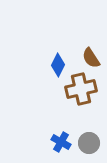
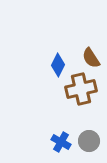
gray circle: moved 2 px up
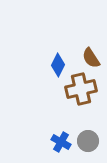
gray circle: moved 1 px left
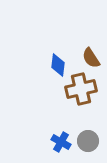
blue diamond: rotated 20 degrees counterclockwise
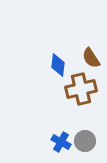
gray circle: moved 3 px left
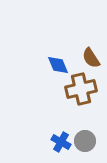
blue diamond: rotated 30 degrees counterclockwise
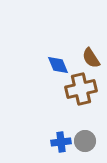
blue cross: rotated 36 degrees counterclockwise
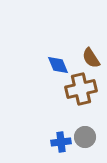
gray circle: moved 4 px up
